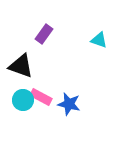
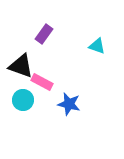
cyan triangle: moved 2 px left, 6 px down
pink rectangle: moved 1 px right, 15 px up
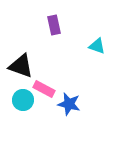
purple rectangle: moved 10 px right, 9 px up; rotated 48 degrees counterclockwise
pink rectangle: moved 2 px right, 7 px down
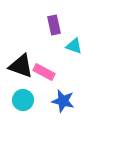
cyan triangle: moved 23 px left
pink rectangle: moved 17 px up
blue star: moved 6 px left, 3 px up
